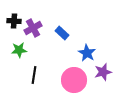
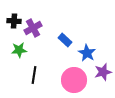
blue rectangle: moved 3 px right, 7 px down
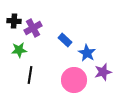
black line: moved 4 px left
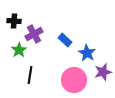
purple cross: moved 1 px right, 6 px down
green star: rotated 28 degrees counterclockwise
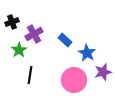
black cross: moved 2 px left, 1 px down; rotated 24 degrees counterclockwise
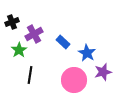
blue rectangle: moved 2 px left, 2 px down
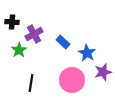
black cross: rotated 24 degrees clockwise
black line: moved 1 px right, 8 px down
pink circle: moved 2 px left
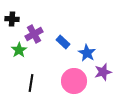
black cross: moved 3 px up
pink circle: moved 2 px right, 1 px down
